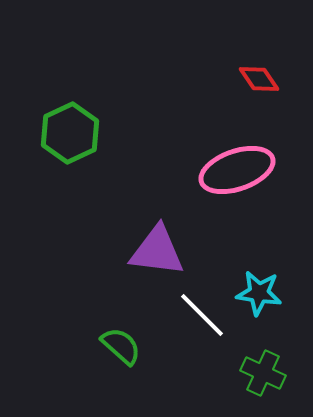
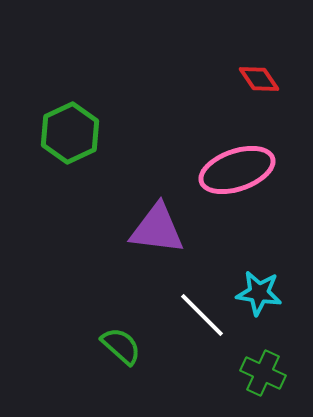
purple triangle: moved 22 px up
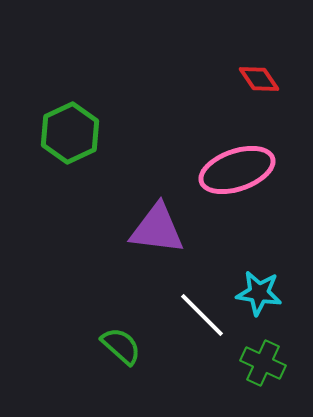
green cross: moved 10 px up
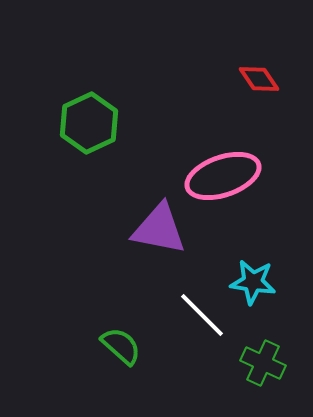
green hexagon: moved 19 px right, 10 px up
pink ellipse: moved 14 px left, 6 px down
purple triangle: moved 2 px right; rotated 4 degrees clockwise
cyan star: moved 6 px left, 11 px up
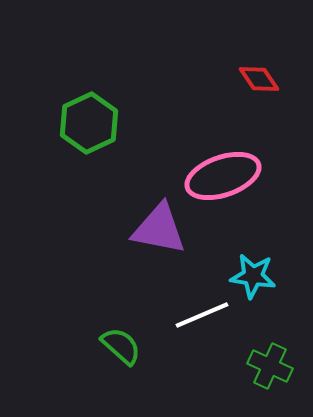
cyan star: moved 6 px up
white line: rotated 68 degrees counterclockwise
green cross: moved 7 px right, 3 px down
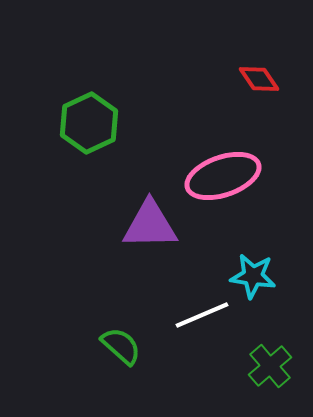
purple triangle: moved 9 px left, 4 px up; rotated 12 degrees counterclockwise
green cross: rotated 24 degrees clockwise
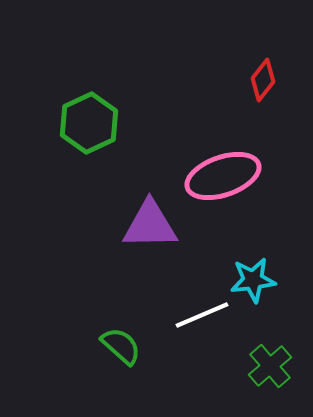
red diamond: moved 4 px right, 1 px down; rotated 72 degrees clockwise
cyan star: moved 4 px down; rotated 15 degrees counterclockwise
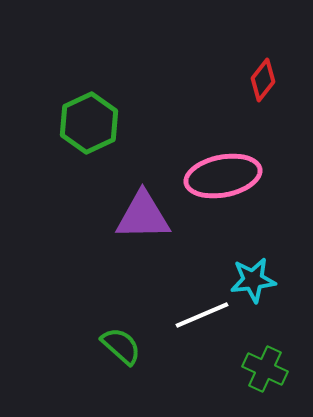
pink ellipse: rotated 8 degrees clockwise
purple triangle: moved 7 px left, 9 px up
green cross: moved 5 px left, 3 px down; rotated 24 degrees counterclockwise
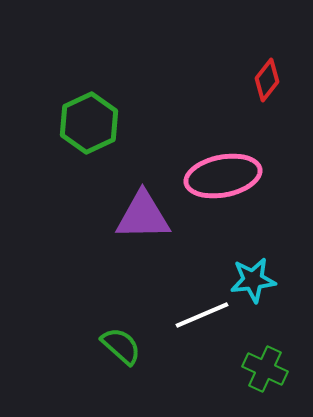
red diamond: moved 4 px right
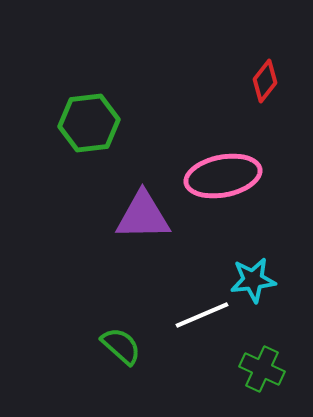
red diamond: moved 2 px left, 1 px down
green hexagon: rotated 18 degrees clockwise
green cross: moved 3 px left
